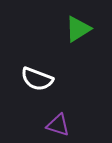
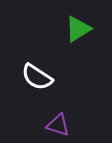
white semicircle: moved 2 px up; rotated 12 degrees clockwise
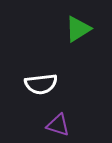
white semicircle: moved 4 px right, 7 px down; rotated 40 degrees counterclockwise
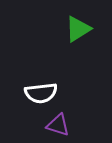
white semicircle: moved 9 px down
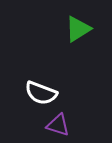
white semicircle: rotated 28 degrees clockwise
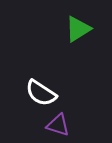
white semicircle: rotated 12 degrees clockwise
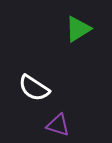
white semicircle: moved 7 px left, 5 px up
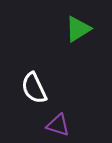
white semicircle: rotated 32 degrees clockwise
